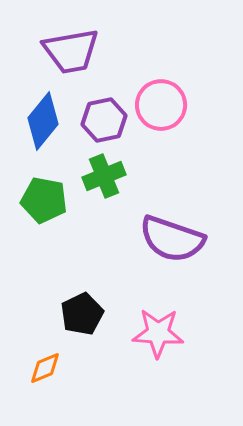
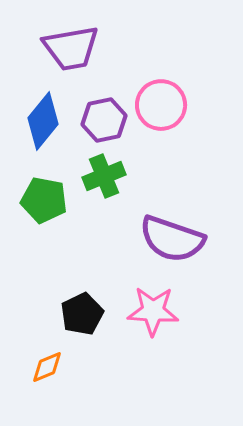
purple trapezoid: moved 3 px up
pink star: moved 5 px left, 22 px up
orange diamond: moved 2 px right, 1 px up
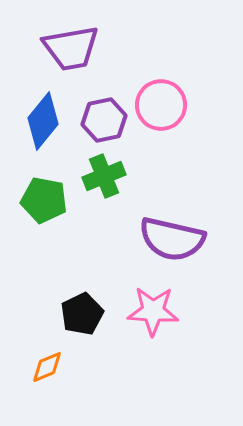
purple semicircle: rotated 6 degrees counterclockwise
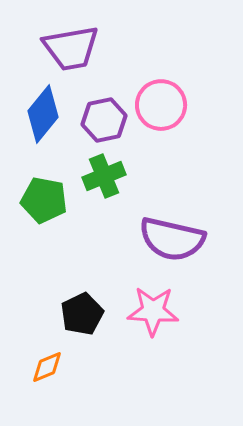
blue diamond: moved 7 px up
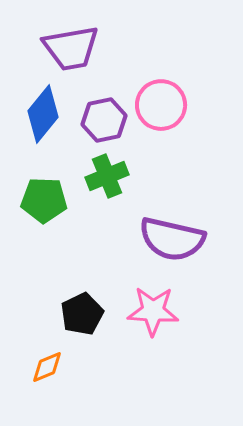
green cross: moved 3 px right
green pentagon: rotated 9 degrees counterclockwise
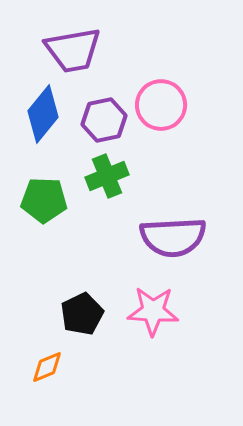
purple trapezoid: moved 2 px right, 2 px down
purple semicircle: moved 1 px right, 2 px up; rotated 16 degrees counterclockwise
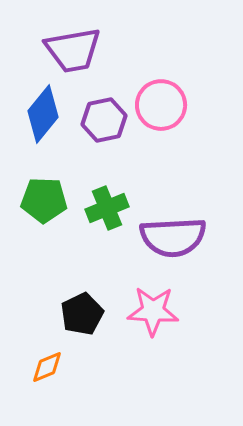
green cross: moved 32 px down
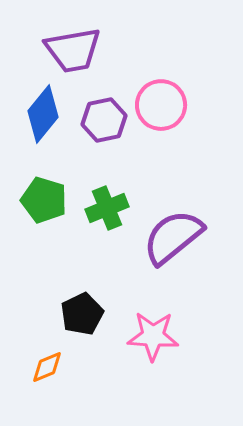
green pentagon: rotated 15 degrees clockwise
purple semicircle: rotated 144 degrees clockwise
pink star: moved 25 px down
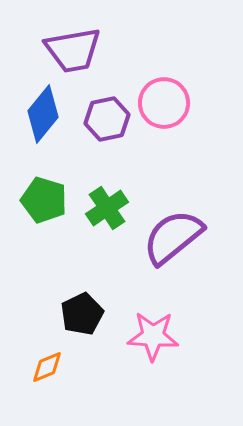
pink circle: moved 3 px right, 2 px up
purple hexagon: moved 3 px right, 1 px up
green cross: rotated 12 degrees counterclockwise
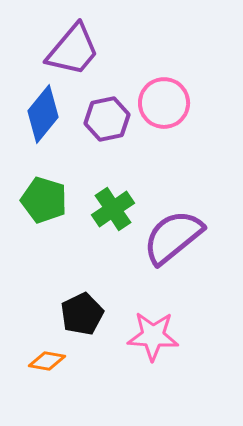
purple trapezoid: rotated 40 degrees counterclockwise
green cross: moved 6 px right, 1 px down
orange diamond: moved 6 px up; rotated 33 degrees clockwise
